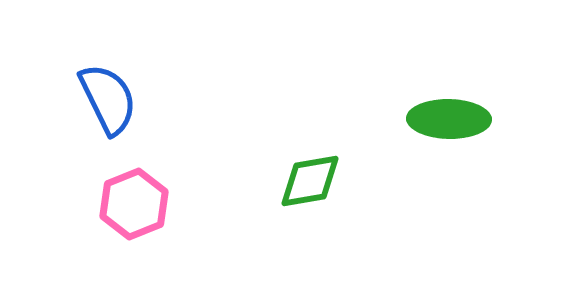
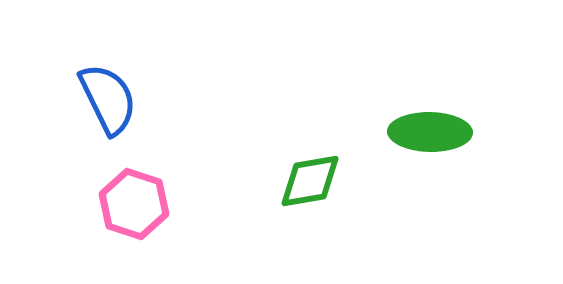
green ellipse: moved 19 px left, 13 px down
pink hexagon: rotated 20 degrees counterclockwise
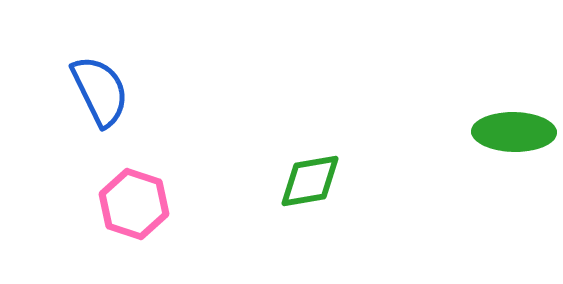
blue semicircle: moved 8 px left, 8 px up
green ellipse: moved 84 px right
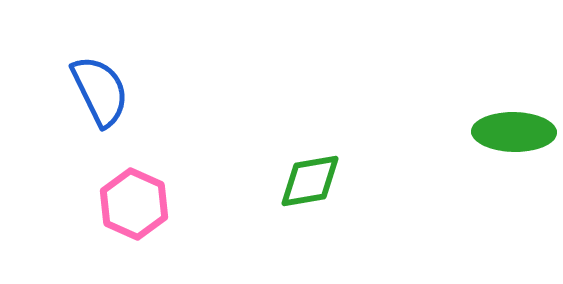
pink hexagon: rotated 6 degrees clockwise
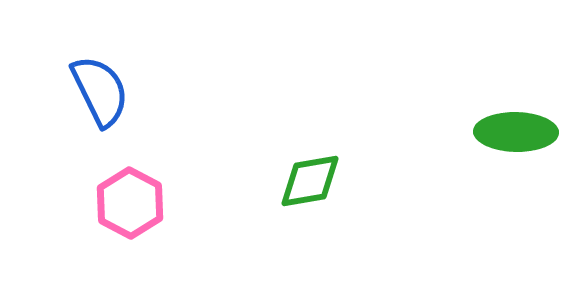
green ellipse: moved 2 px right
pink hexagon: moved 4 px left, 1 px up; rotated 4 degrees clockwise
